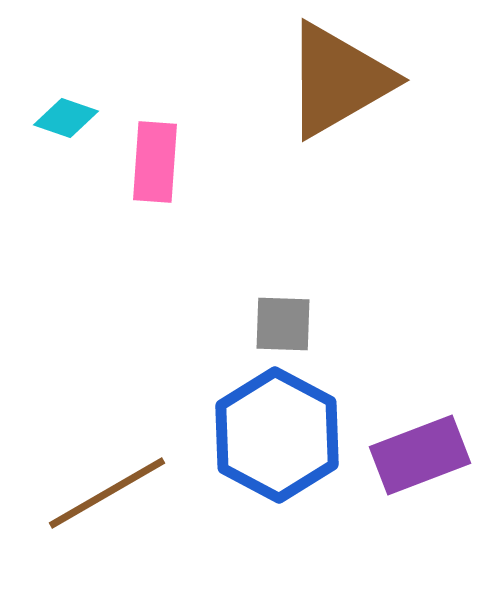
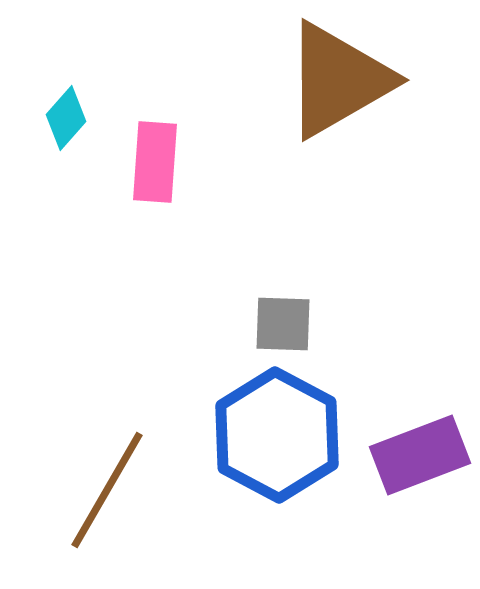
cyan diamond: rotated 68 degrees counterclockwise
brown line: moved 3 px up; rotated 30 degrees counterclockwise
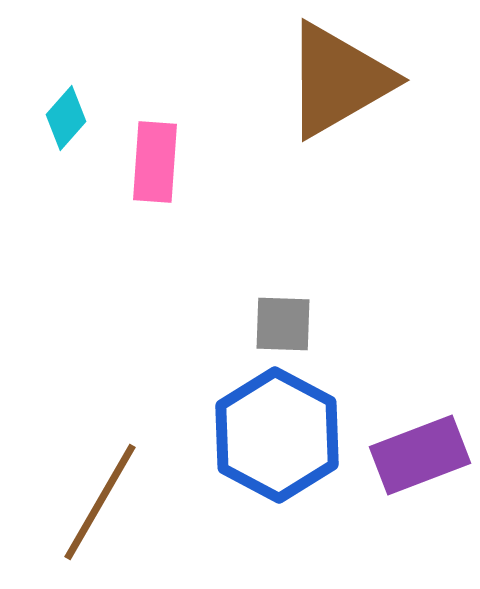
brown line: moved 7 px left, 12 px down
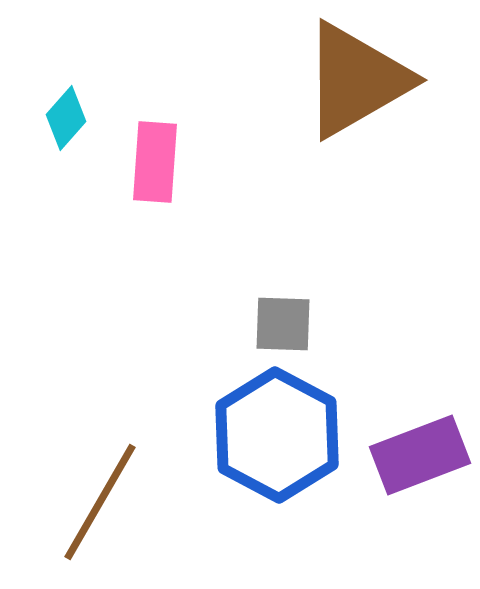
brown triangle: moved 18 px right
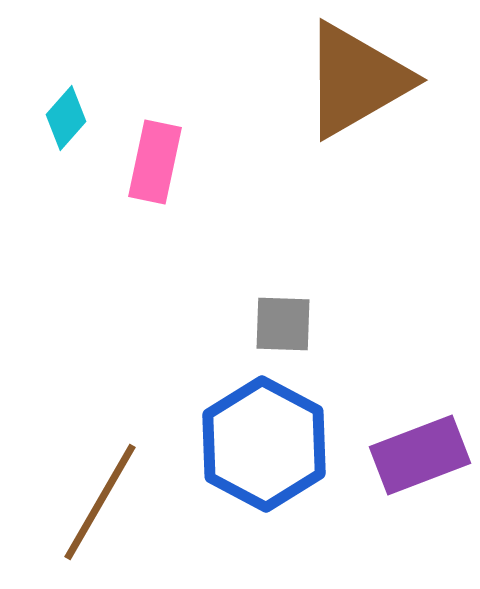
pink rectangle: rotated 8 degrees clockwise
blue hexagon: moved 13 px left, 9 px down
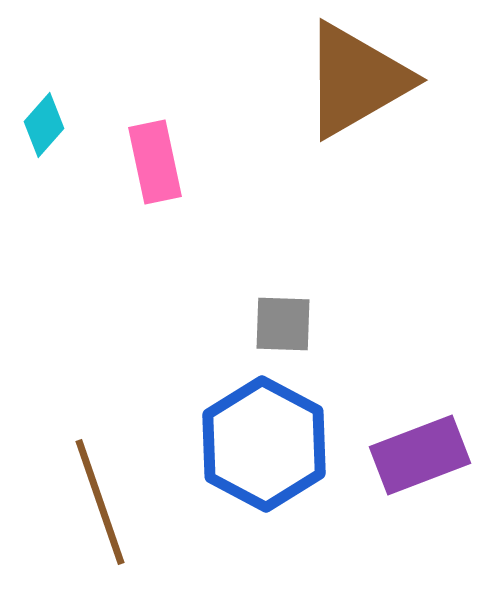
cyan diamond: moved 22 px left, 7 px down
pink rectangle: rotated 24 degrees counterclockwise
brown line: rotated 49 degrees counterclockwise
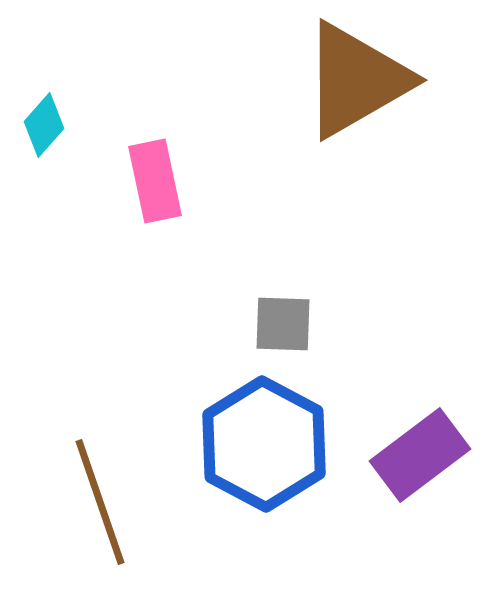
pink rectangle: moved 19 px down
purple rectangle: rotated 16 degrees counterclockwise
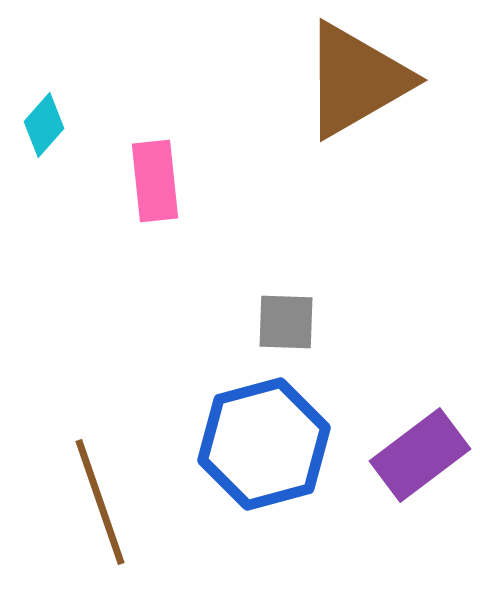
pink rectangle: rotated 6 degrees clockwise
gray square: moved 3 px right, 2 px up
blue hexagon: rotated 17 degrees clockwise
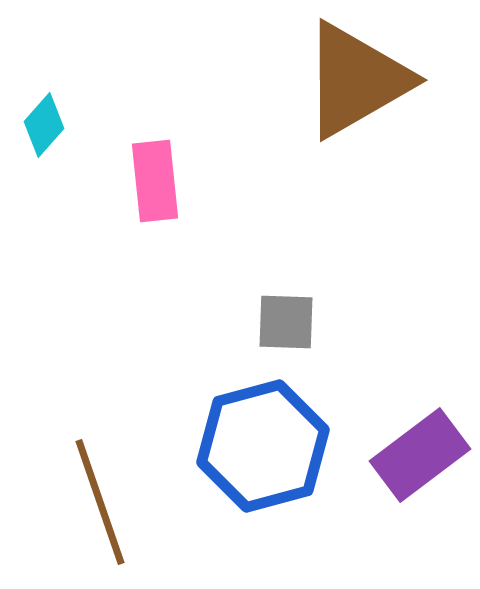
blue hexagon: moved 1 px left, 2 px down
